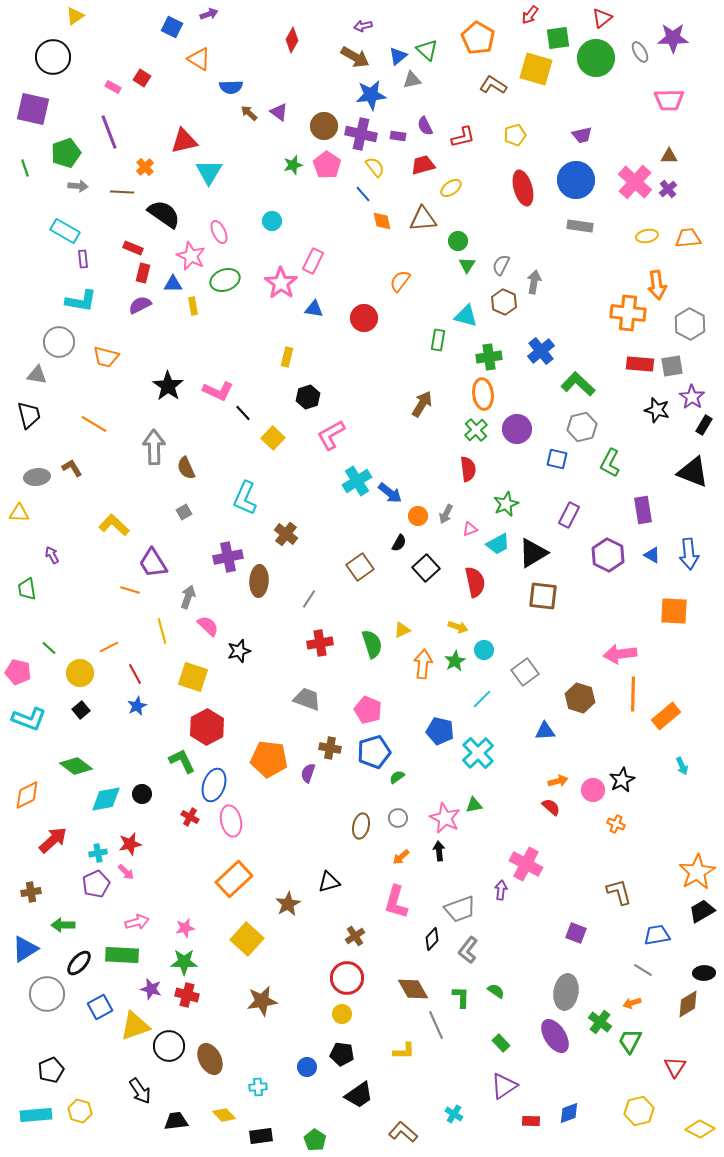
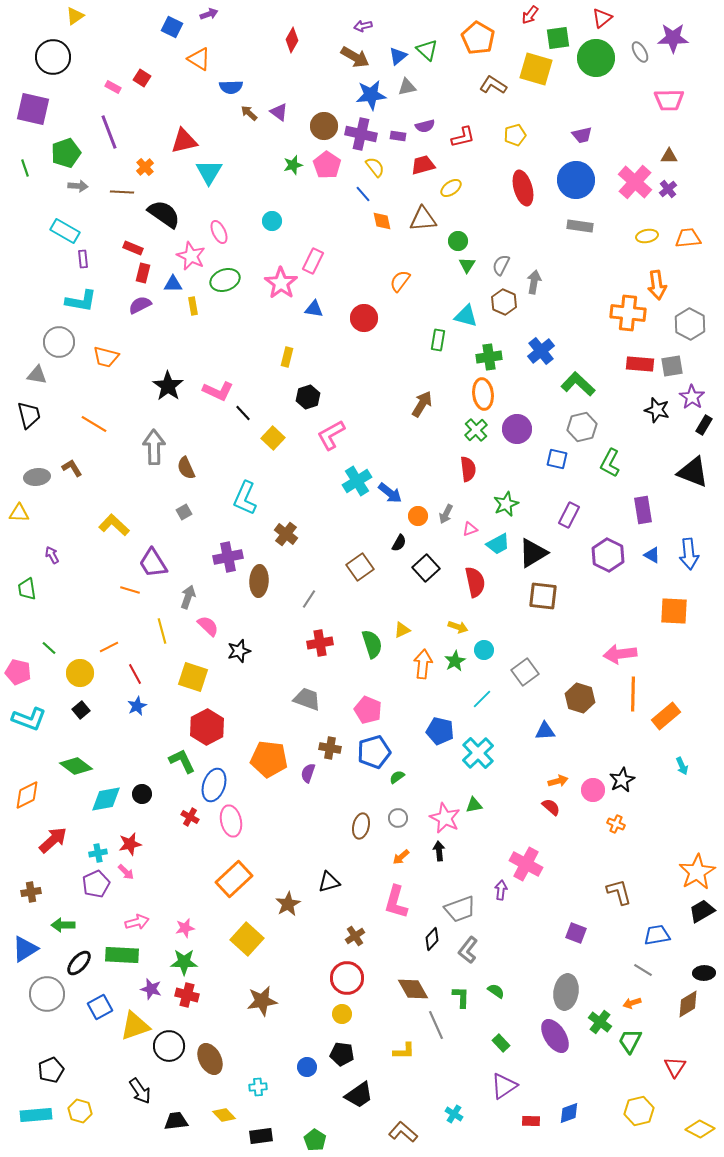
gray triangle at (412, 80): moved 5 px left, 7 px down
purple semicircle at (425, 126): rotated 78 degrees counterclockwise
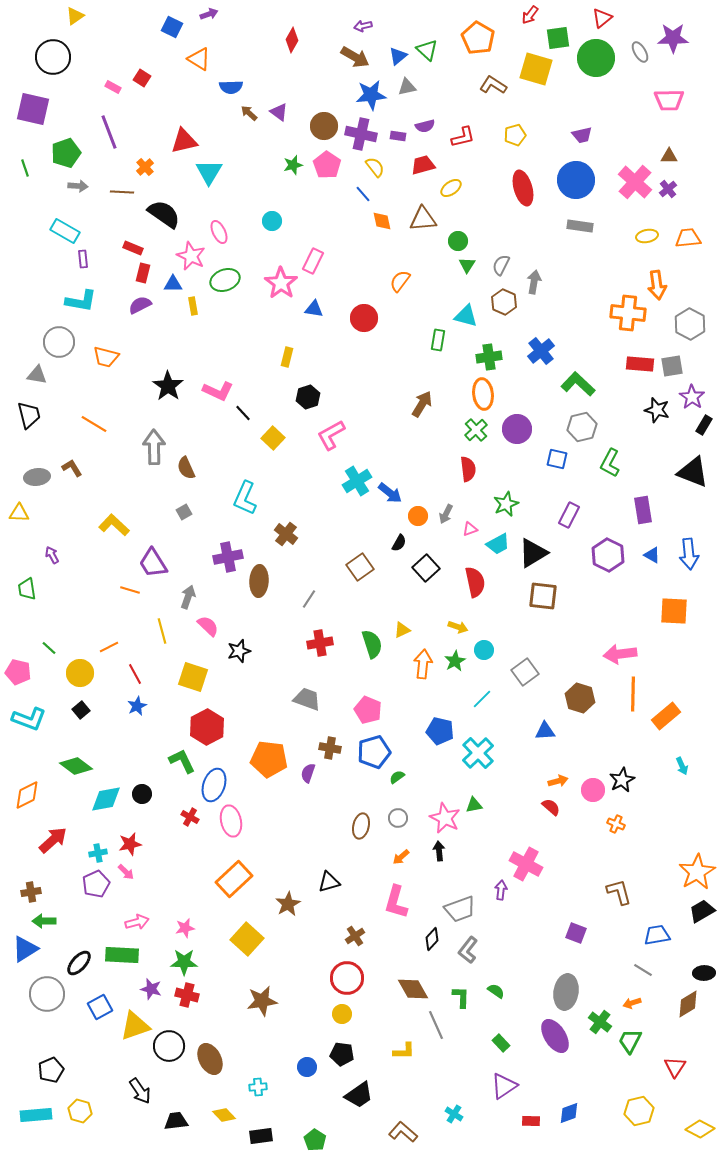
green arrow at (63, 925): moved 19 px left, 4 px up
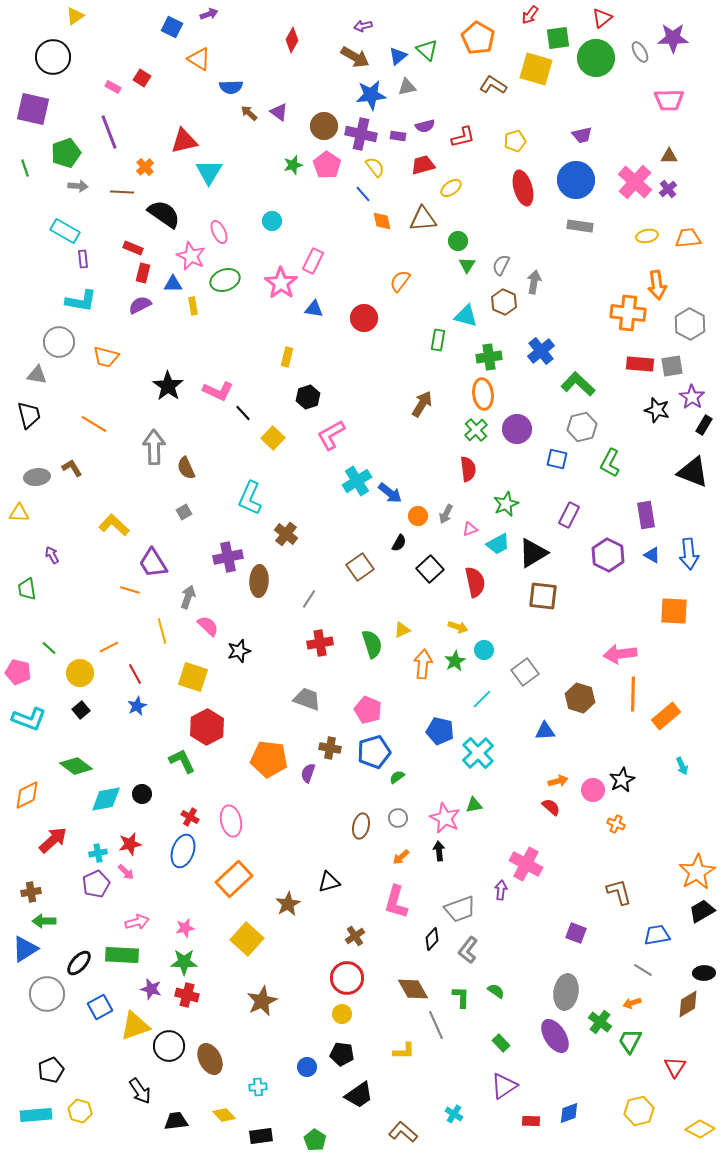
yellow pentagon at (515, 135): moved 6 px down
cyan L-shape at (245, 498): moved 5 px right
purple rectangle at (643, 510): moved 3 px right, 5 px down
black square at (426, 568): moved 4 px right, 1 px down
blue ellipse at (214, 785): moved 31 px left, 66 px down
brown star at (262, 1001): rotated 16 degrees counterclockwise
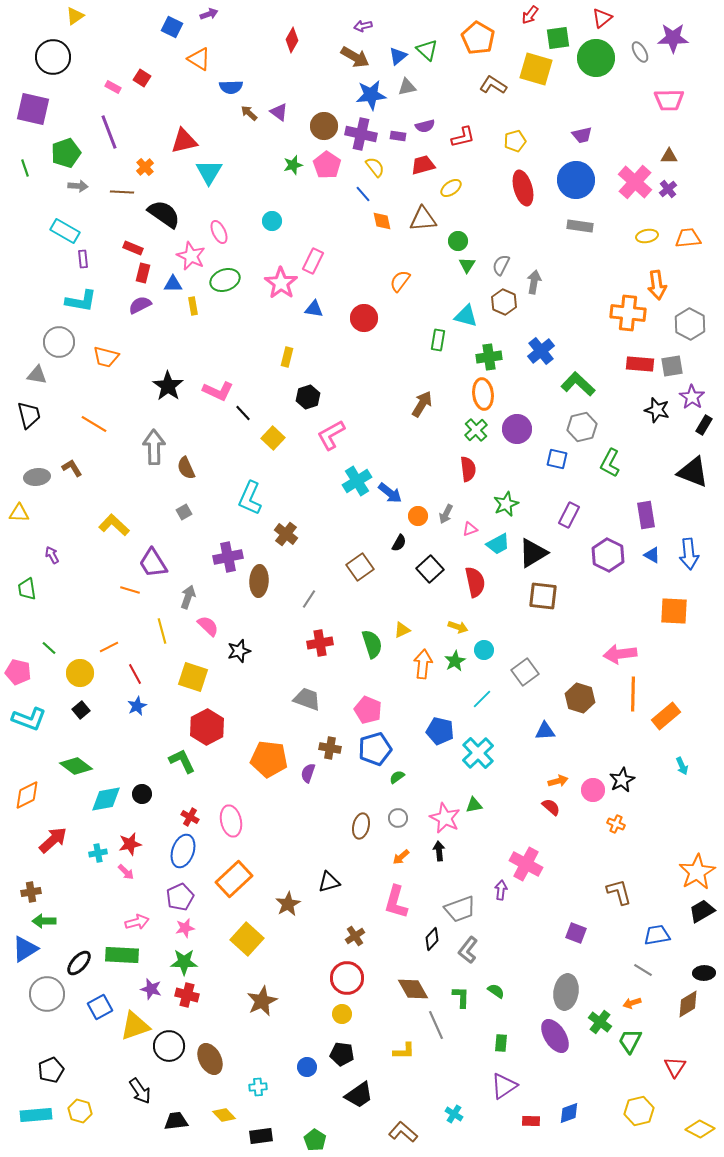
blue pentagon at (374, 752): moved 1 px right, 3 px up
purple pentagon at (96, 884): moved 84 px right, 13 px down
green rectangle at (501, 1043): rotated 48 degrees clockwise
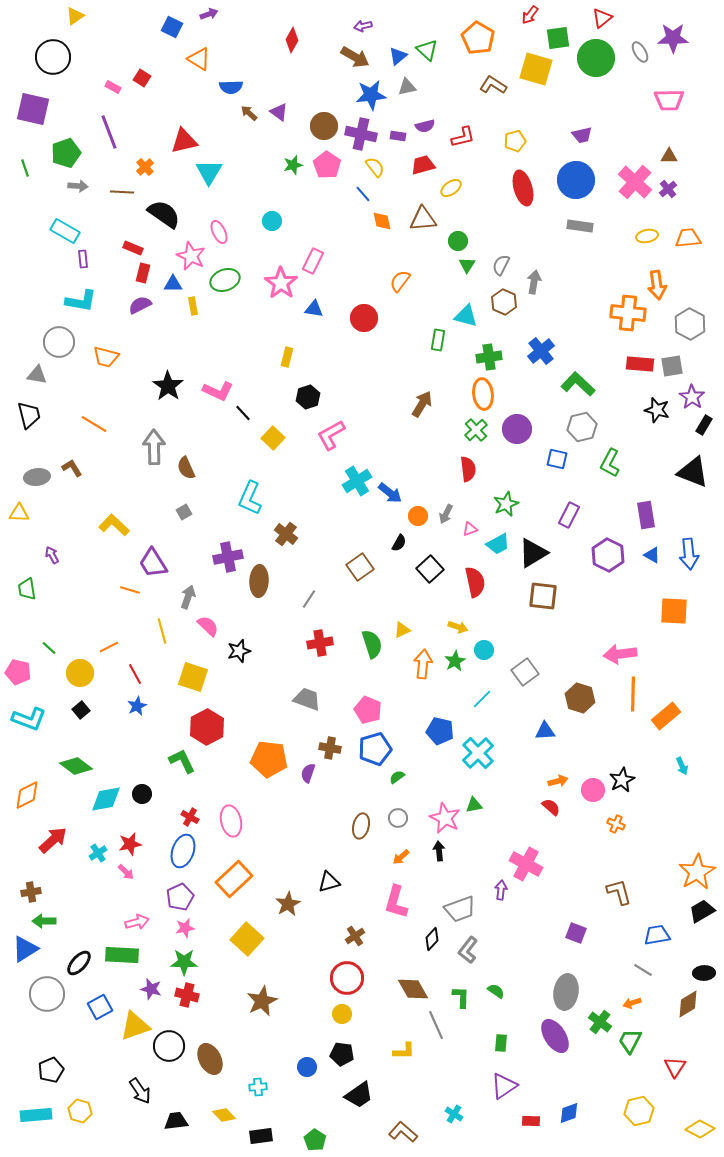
cyan cross at (98, 853): rotated 24 degrees counterclockwise
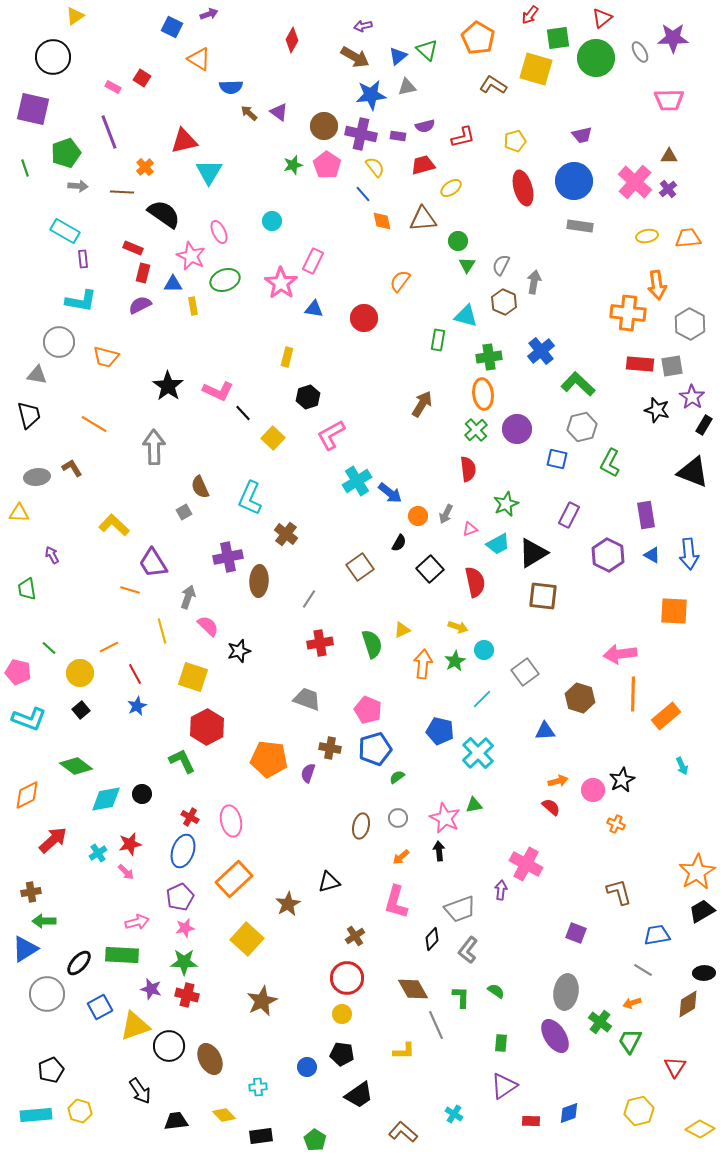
blue circle at (576, 180): moved 2 px left, 1 px down
brown semicircle at (186, 468): moved 14 px right, 19 px down
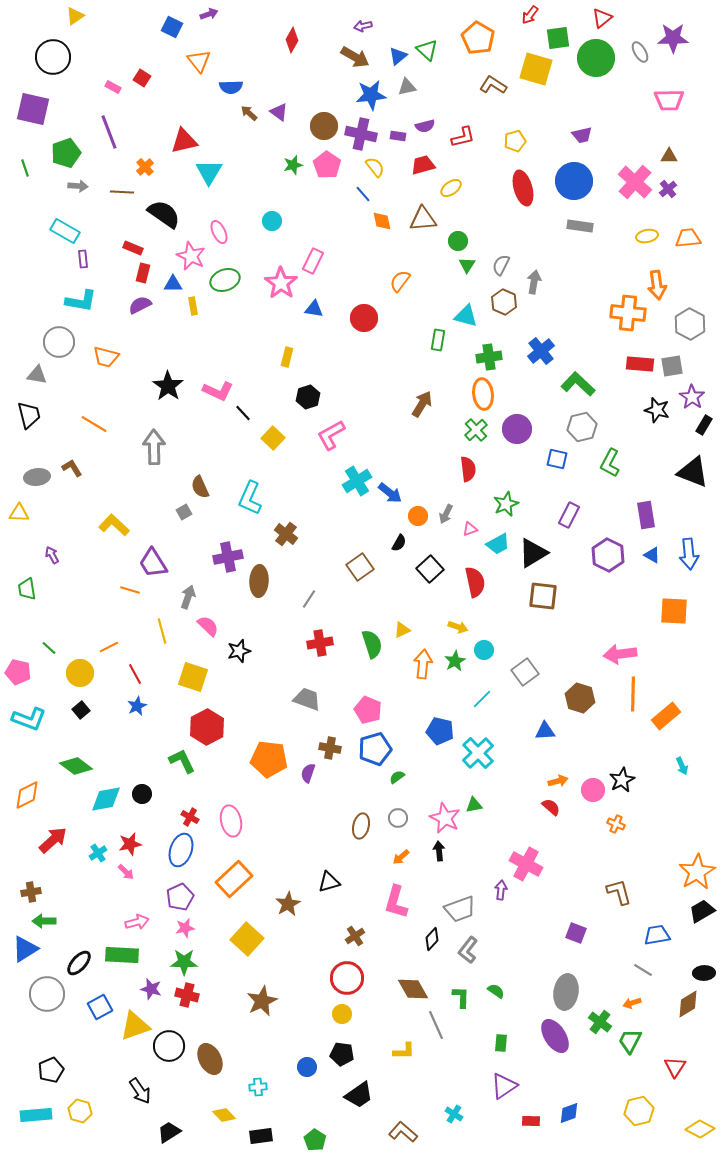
orange triangle at (199, 59): moved 2 px down; rotated 20 degrees clockwise
blue ellipse at (183, 851): moved 2 px left, 1 px up
black trapezoid at (176, 1121): moved 7 px left, 11 px down; rotated 25 degrees counterclockwise
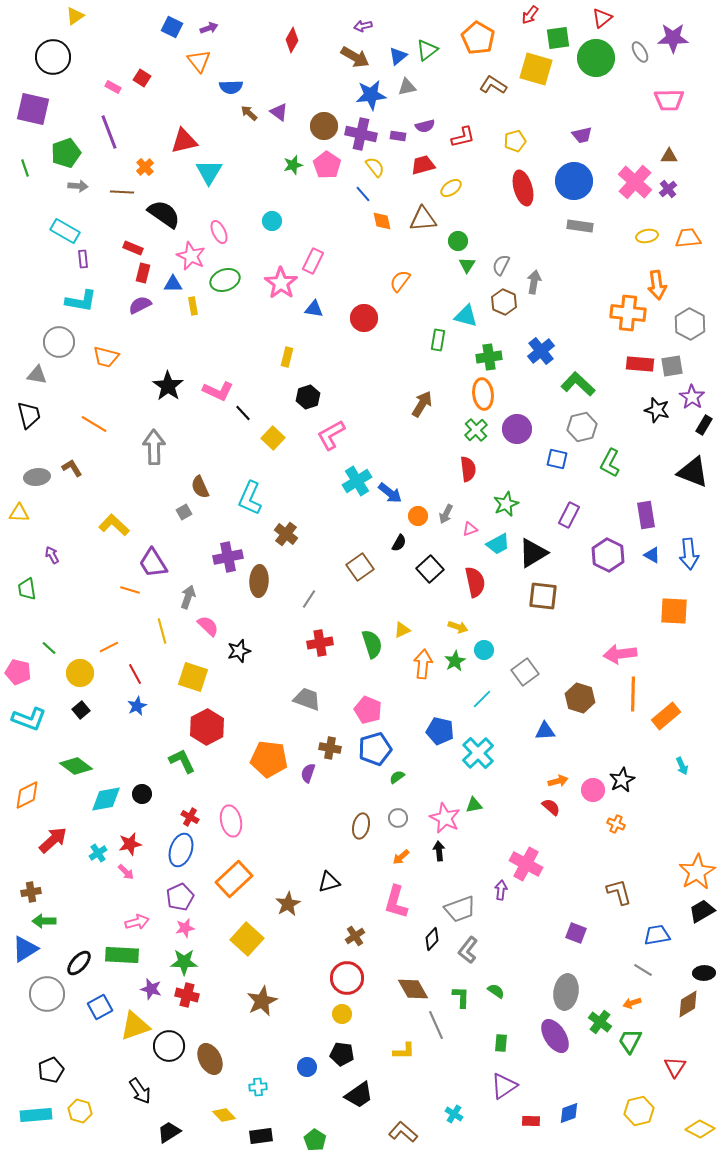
purple arrow at (209, 14): moved 14 px down
green triangle at (427, 50): rotated 40 degrees clockwise
